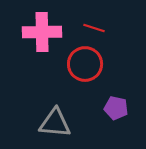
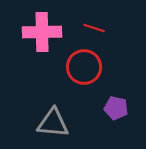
red circle: moved 1 px left, 3 px down
gray triangle: moved 2 px left
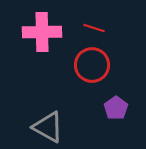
red circle: moved 8 px right, 2 px up
purple pentagon: rotated 25 degrees clockwise
gray triangle: moved 5 px left, 4 px down; rotated 24 degrees clockwise
